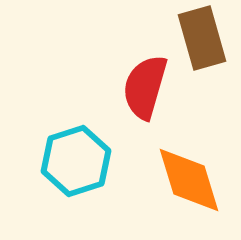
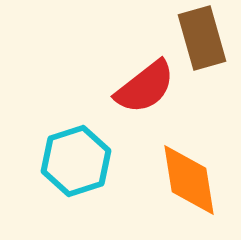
red semicircle: rotated 144 degrees counterclockwise
orange diamond: rotated 8 degrees clockwise
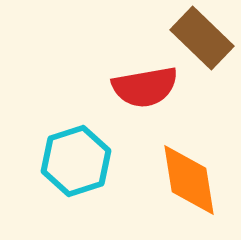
brown rectangle: rotated 30 degrees counterclockwise
red semicircle: rotated 28 degrees clockwise
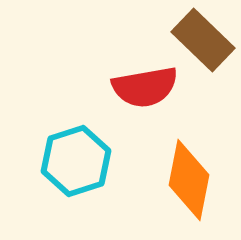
brown rectangle: moved 1 px right, 2 px down
orange diamond: rotated 20 degrees clockwise
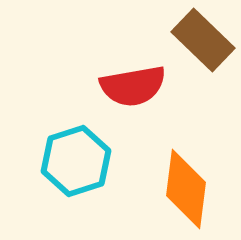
red semicircle: moved 12 px left, 1 px up
orange diamond: moved 3 px left, 9 px down; rotated 4 degrees counterclockwise
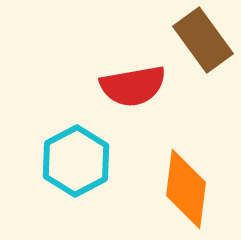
brown rectangle: rotated 10 degrees clockwise
cyan hexagon: rotated 10 degrees counterclockwise
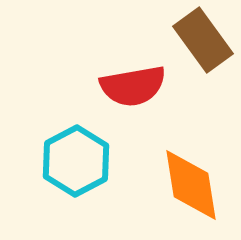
orange diamond: moved 5 px right, 4 px up; rotated 16 degrees counterclockwise
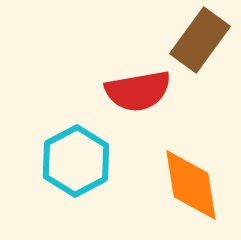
brown rectangle: moved 3 px left; rotated 72 degrees clockwise
red semicircle: moved 5 px right, 5 px down
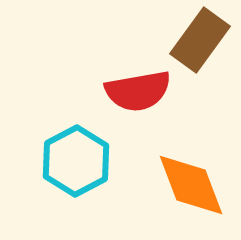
orange diamond: rotated 12 degrees counterclockwise
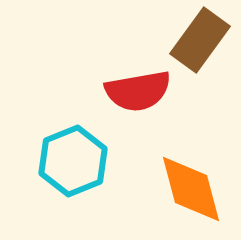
cyan hexagon: moved 3 px left; rotated 6 degrees clockwise
orange diamond: moved 4 px down; rotated 6 degrees clockwise
